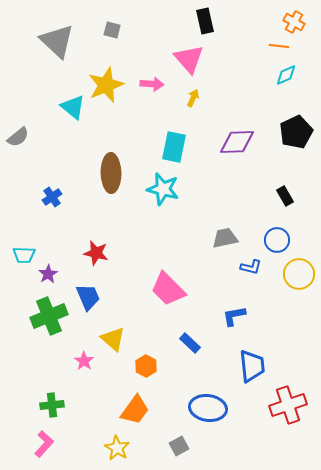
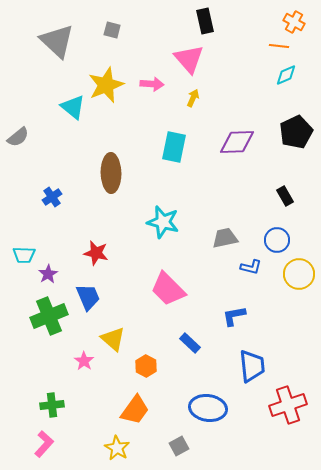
cyan star at (163, 189): moved 33 px down
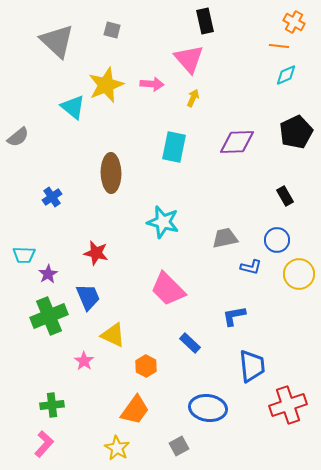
yellow triangle at (113, 339): moved 4 px up; rotated 16 degrees counterclockwise
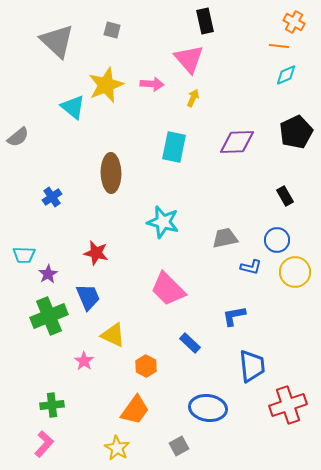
yellow circle at (299, 274): moved 4 px left, 2 px up
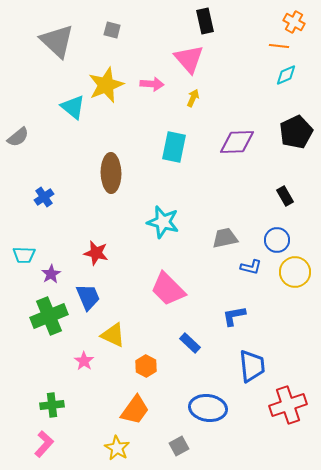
blue cross at (52, 197): moved 8 px left
purple star at (48, 274): moved 3 px right
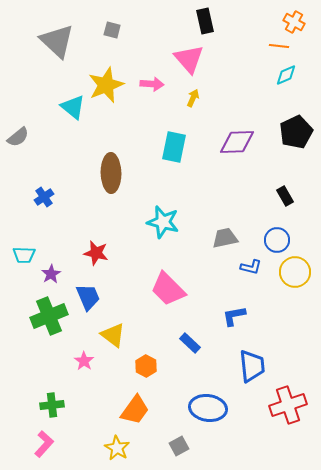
yellow triangle at (113, 335): rotated 12 degrees clockwise
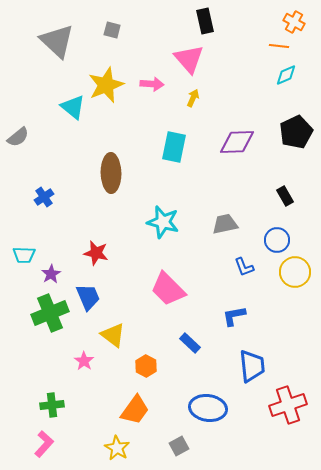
gray trapezoid at (225, 238): moved 14 px up
blue L-shape at (251, 267): moved 7 px left; rotated 55 degrees clockwise
green cross at (49, 316): moved 1 px right, 3 px up
